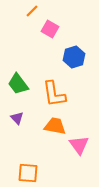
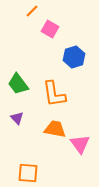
orange trapezoid: moved 3 px down
pink triangle: moved 1 px right, 1 px up
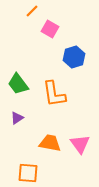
purple triangle: rotated 40 degrees clockwise
orange trapezoid: moved 5 px left, 14 px down
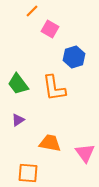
orange L-shape: moved 6 px up
purple triangle: moved 1 px right, 2 px down
pink triangle: moved 5 px right, 9 px down
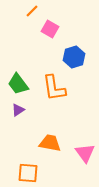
purple triangle: moved 10 px up
